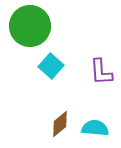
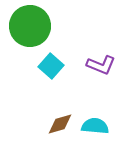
purple L-shape: moved 7 px up; rotated 64 degrees counterclockwise
brown diamond: rotated 24 degrees clockwise
cyan semicircle: moved 2 px up
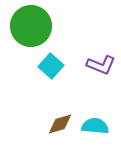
green circle: moved 1 px right
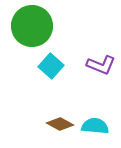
green circle: moved 1 px right
brown diamond: rotated 44 degrees clockwise
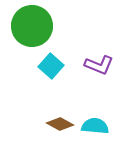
purple L-shape: moved 2 px left
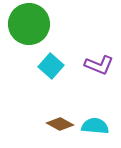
green circle: moved 3 px left, 2 px up
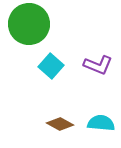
purple L-shape: moved 1 px left
cyan semicircle: moved 6 px right, 3 px up
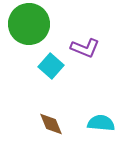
purple L-shape: moved 13 px left, 17 px up
brown diamond: moved 9 px left; rotated 40 degrees clockwise
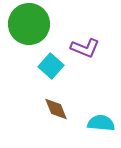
brown diamond: moved 5 px right, 15 px up
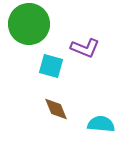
cyan square: rotated 25 degrees counterclockwise
cyan semicircle: moved 1 px down
